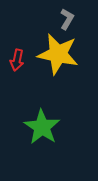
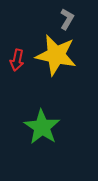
yellow star: moved 2 px left, 1 px down
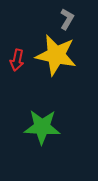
green star: rotated 30 degrees counterclockwise
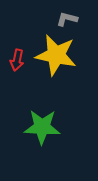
gray L-shape: rotated 105 degrees counterclockwise
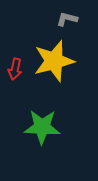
yellow star: moved 2 px left, 6 px down; rotated 27 degrees counterclockwise
red arrow: moved 2 px left, 9 px down
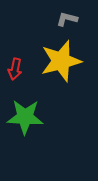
yellow star: moved 7 px right
green star: moved 17 px left, 10 px up
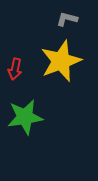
yellow star: rotated 6 degrees counterclockwise
green star: rotated 12 degrees counterclockwise
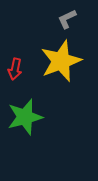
gray L-shape: rotated 40 degrees counterclockwise
green star: rotated 6 degrees counterclockwise
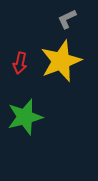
red arrow: moved 5 px right, 6 px up
